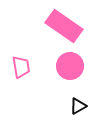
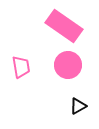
pink circle: moved 2 px left, 1 px up
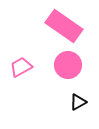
pink trapezoid: rotated 110 degrees counterclockwise
black triangle: moved 4 px up
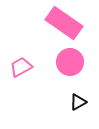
pink rectangle: moved 3 px up
pink circle: moved 2 px right, 3 px up
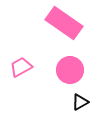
pink circle: moved 8 px down
black triangle: moved 2 px right
